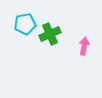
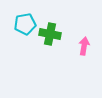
green cross: rotated 35 degrees clockwise
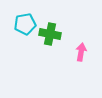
pink arrow: moved 3 px left, 6 px down
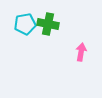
green cross: moved 2 px left, 10 px up
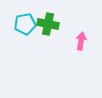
pink arrow: moved 11 px up
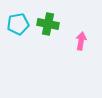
cyan pentagon: moved 7 px left
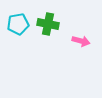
pink arrow: rotated 96 degrees clockwise
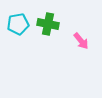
pink arrow: rotated 36 degrees clockwise
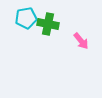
cyan pentagon: moved 8 px right, 6 px up
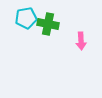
pink arrow: rotated 36 degrees clockwise
